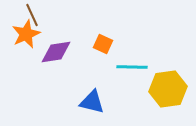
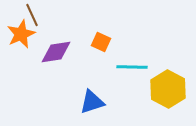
orange star: moved 5 px left
orange square: moved 2 px left, 2 px up
yellow hexagon: rotated 24 degrees counterclockwise
blue triangle: rotated 32 degrees counterclockwise
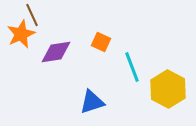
cyan line: rotated 68 degrees clockwise
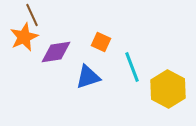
orange star: moved 3 px right, 3 px down
blue triangle: moved 4 px left, 25 px up
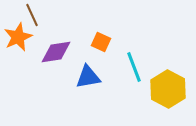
orange star: moved 6 px left
cyan line: moved 2 px right
blue triangle: rotated 8 degrees clockwise
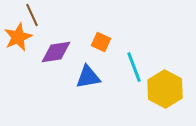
yellow hexagon: moved 3 px left
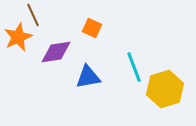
brown line: moved 1 px right
orange square: moved 9 px left, 14 px up
yellow hexagon: rotated 15 degrees clockwise
